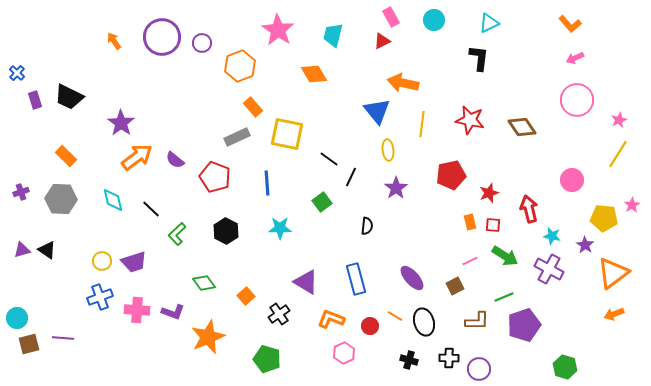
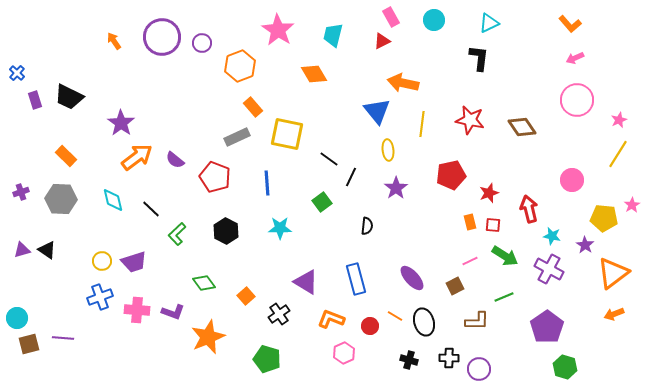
purple pentagon at (524, 325): moved 23 px right, 2 px down; rotated 16 degrees counterclockwise
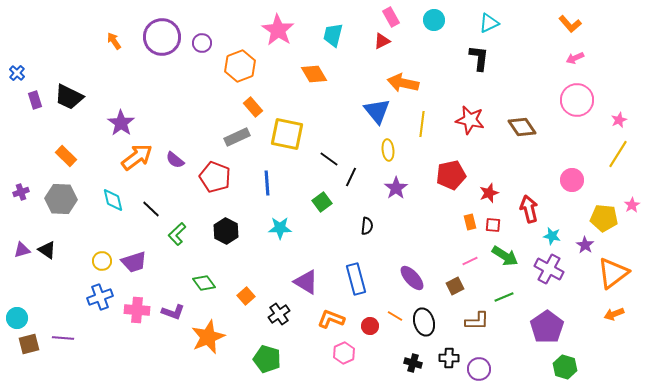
black cross at (409, 360): moved 4 px right, 3 px down
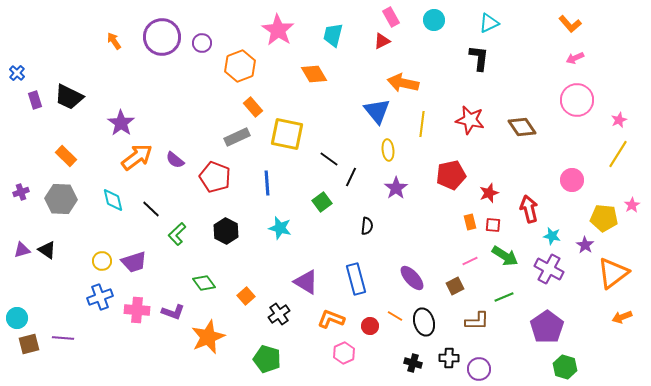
cyan star at (280, 228): rotated 15 degrees clockwise
orange arrow at (614, 314): moved 8 px right, 3 px down
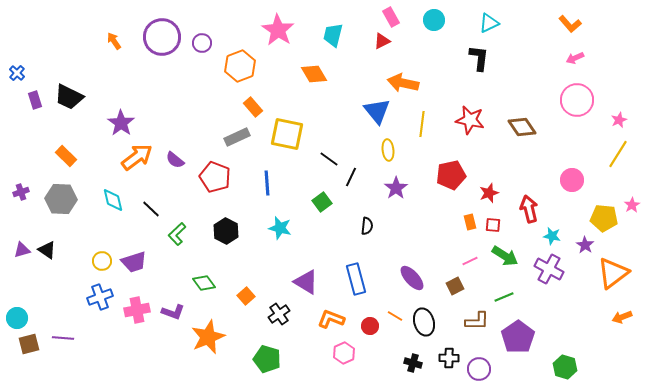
pink cross at (137, 310): rotated 15 degrees counterclockwise
purple pentagon at (547, 327): moved 29 px left, 10 px down
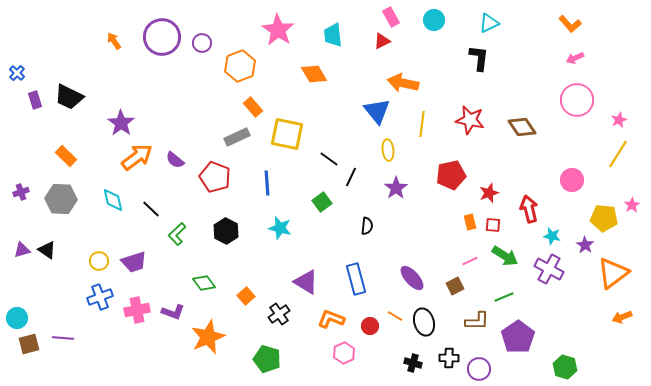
cyan trapezoid at (333, 35): rotated 20 degrees counterclockwise
yellow circle at (102, 261): moved 3 px left
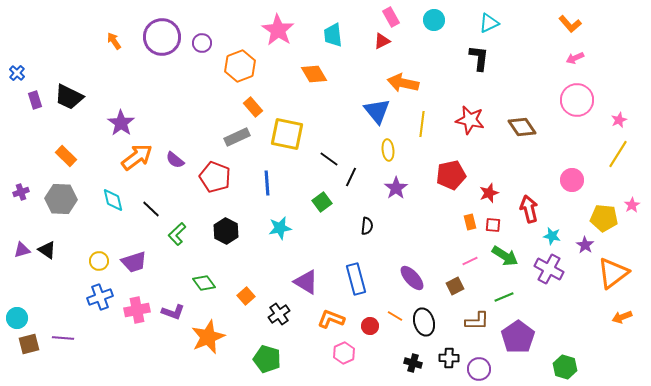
cyan star at (280, 228): rotated 25 degrees counterclockwise
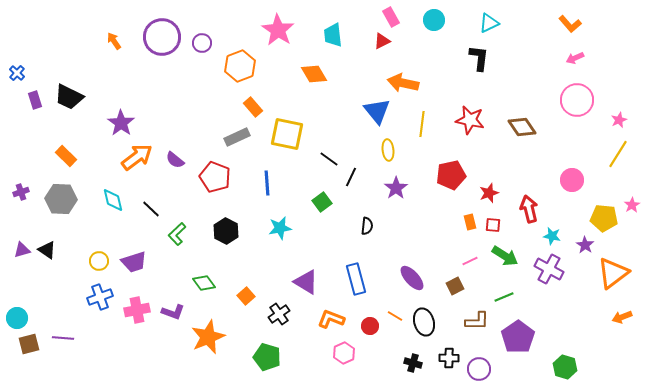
green pentagon at (267, 359): moved 2 px up
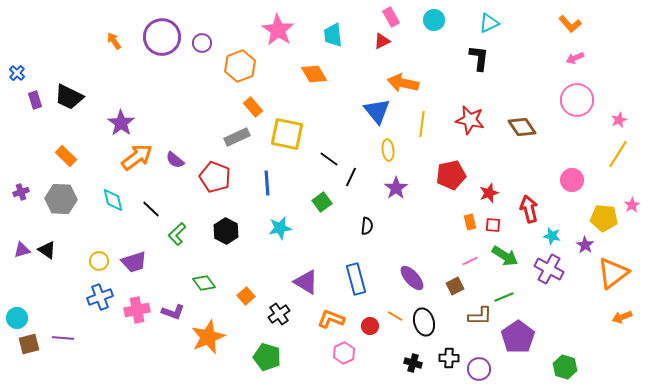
brown L-shape at (477, 321): moved 3 px right, 5 px up
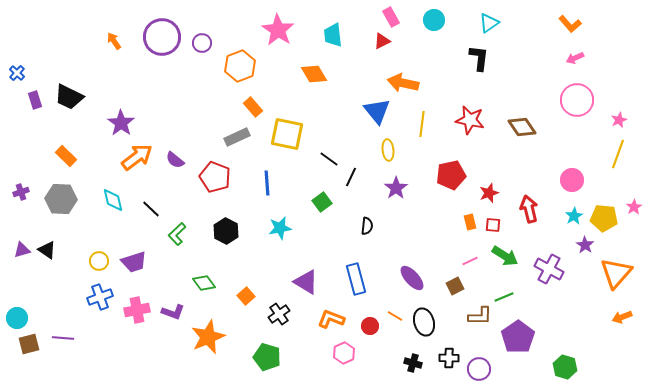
cyan triangle at (489, 23): rotated 10 degrees counterclockwise
yellow line at (618, 154): rotated 12 degrees counterclockwise
pink star at (632, 205): moved 2 px right, 2 px down
cyan star at (552, 236): moved 22 px right, 20 px up; rotated 30 degrees clockwise
orange triangle at (613, 273): moved 3 px right; rotated 12 degrees counterclockwise
